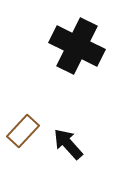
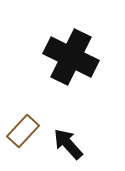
black cross: moved 6 px left, 11 px down
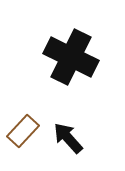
black arrow: moved 6 px up
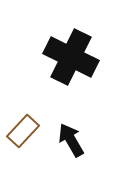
black arrow: moved 3 px right, 2 px down; rotated 12 degrees clockwise
